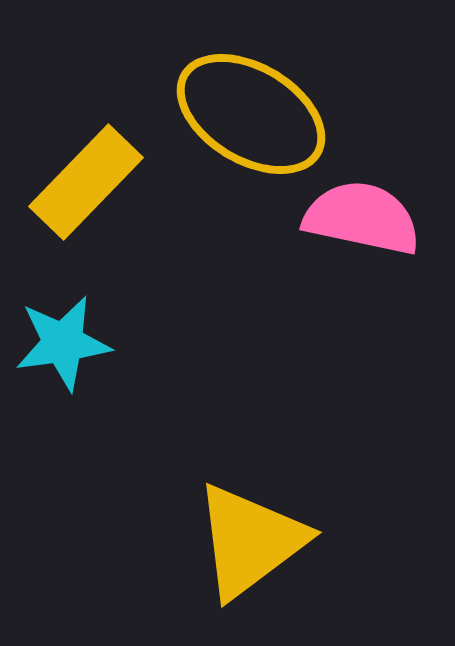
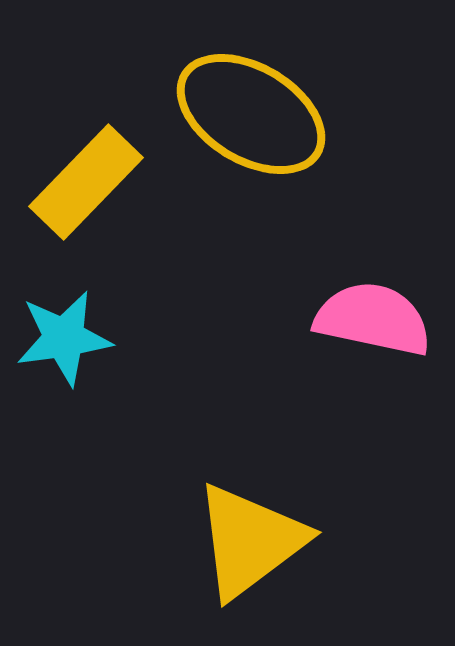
pink semicircle: moved 11 px right, 101 px down
cyan star: moved 1 px right, 5 px up
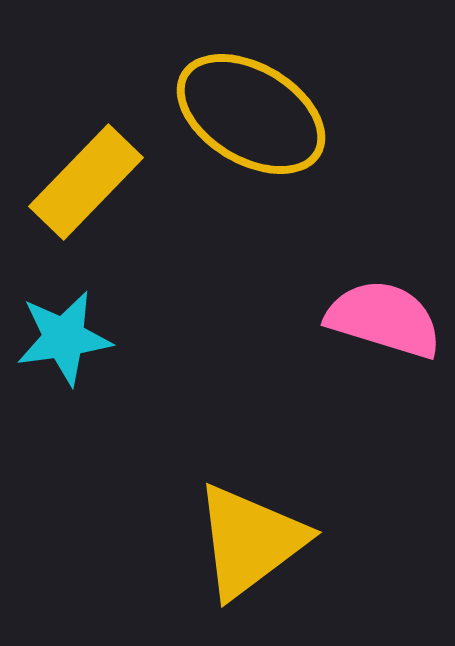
pink semicircle: moved 11 px right; rotated 5 degrees clockwise
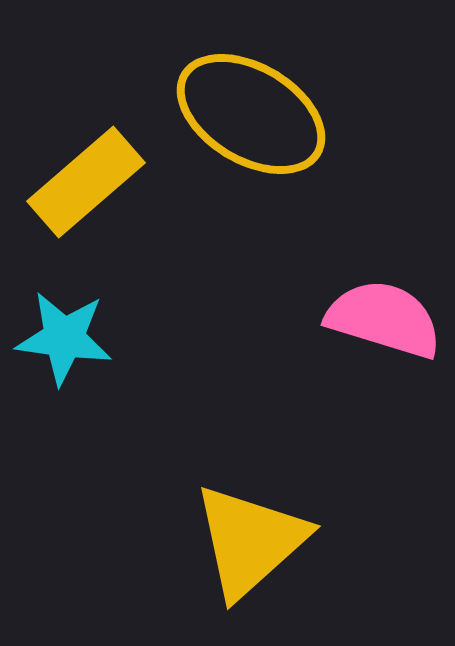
yellow rectangle: rotated 5 degrees clockwise
cyan star: rotated 16 degrees clockwise
yellow triangle: rotated 5 degrees counterclockwise
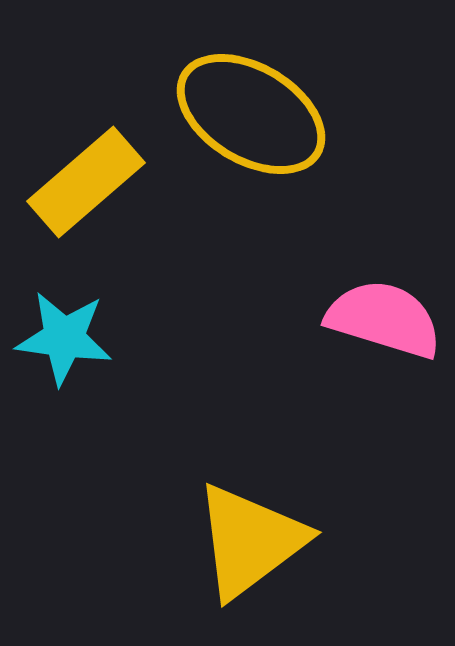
yellow triangle: rotated 5 degrees clockwise
